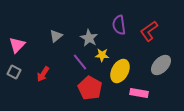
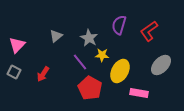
purple semicircle: rotated 24 degrees clockwise
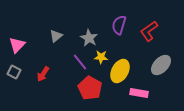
yellow star: moved 1 px left, 2 px down
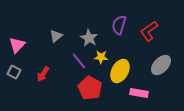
purple line: moved 1 px left, 1 px up
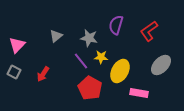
purple semicircle: moved 3 px left
gray star: rotated 18 degrees counterclockwise
purple line: moved 2 px right
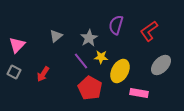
gray star: rotated 30 degrees clockwise
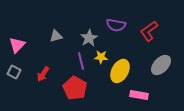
purple semicircle: rotated 96 degrees counterclockwise
gray triangle: rotated 24 degrees clockwise
purple line: rotated 24 degrees clockwise
red pentagon: moved 15 px left
pink rectangle: moved 2 px down
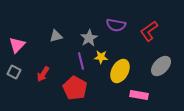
gray ellipse: moved 1 px down
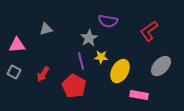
purple semicircle: moved 8 px left, 4 px up
gray triangle: moved 10 px left, 7 px up
pink triangle: rotated 42 degrees clockwise
red pentagon: moved 1 px left, 2 px up
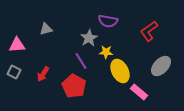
yellow star: moved 5 px right, 5 px up
purple line: rotated 18 degrees counterclockwise
yellow ellipse: rotated 55 degrees counterclockwise
pink rectangle: moved 3 px up; rotated 30 degrees clockwise
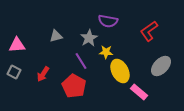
gray triangle: moved 10 px right, 7 px down
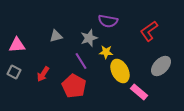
gray star: rotated 12 degrees clockwise
